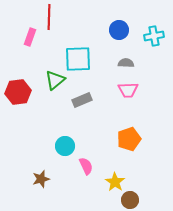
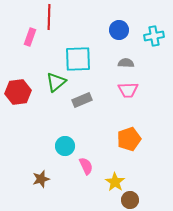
green triangle: moved 1 px right, 2 px down
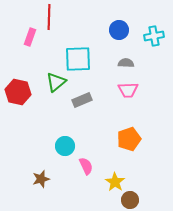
red hexagon: rotated 20 degrees clockwise
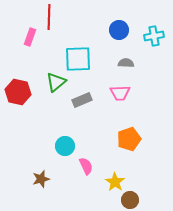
pink trapezoid: moved 8 px left, 3 px down
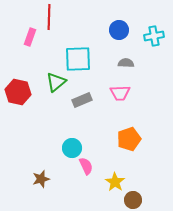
cyan circle: moved 7 px right, 2 px down
brown circle: moved 3 px right
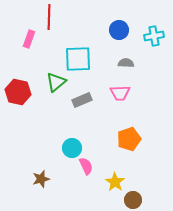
pink rectangle: moved 1 px left, 2 px down
